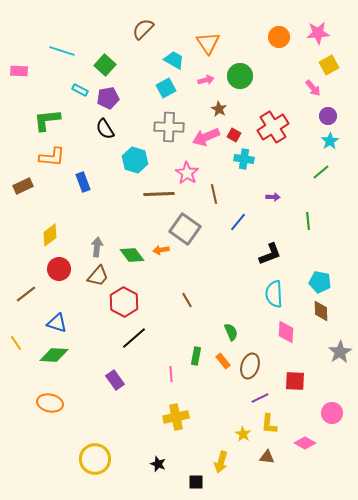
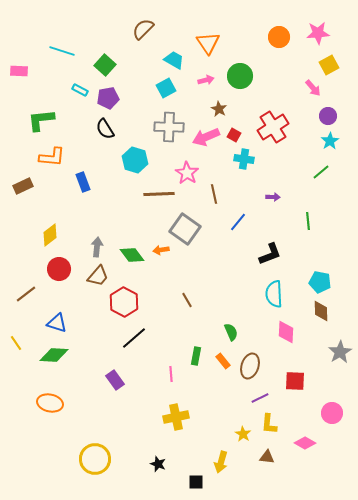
green L-shape at (47, 120): moved 6 px left
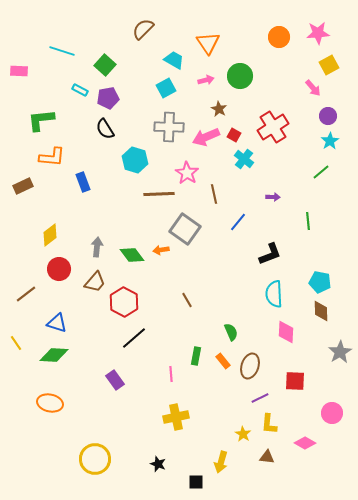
cyan cross at (244, 159): rotated 30 degrees clockwise
brown trapezoid at (98, 276): moved 3 px left, 6 px down
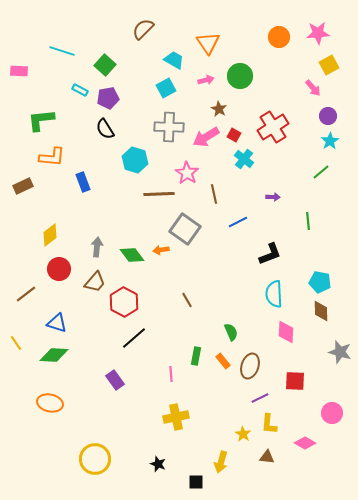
pink arrow at (206, 137): rotated 8 degrees counterclockwise
blue line at (238, 222): rotated 24 degrees clockwise
gray star at (340, 352): rotated 25 degrees counterclockwise
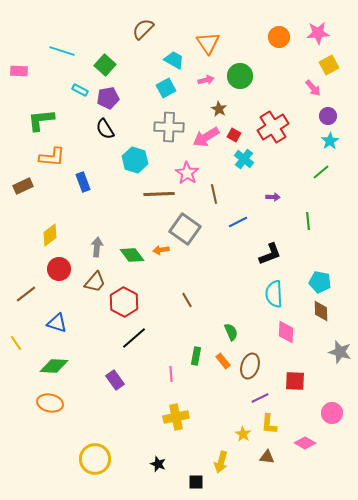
green diamond at (54, 355): moved 11 px down
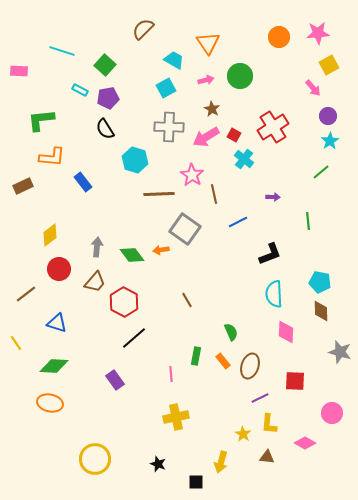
brown star at (219, 109): moved 7 px left
pink star at (187, 173): moved 5 px right, 2 px down
blue rectangle at (83, 182): rotated 18 degrees counterclockwise
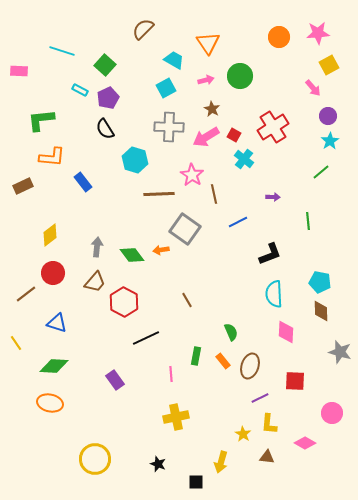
purple pentagon at (108, 98): rotated 15 degrees counterclockwise
red circle at (59, 269): moved 6 px left, 4 px down
black line at (134, 338): moved 12 px right; rotated 16 degrees clockwise
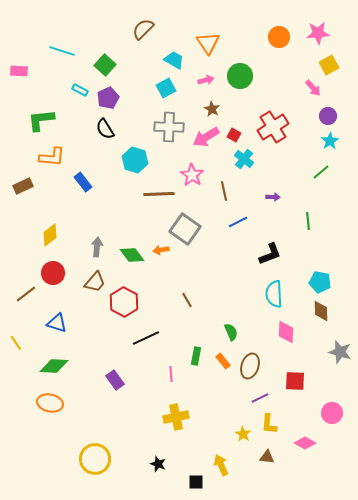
brown line at (214, 194): moved 10 px right, 3 px up
yellow arrow at (221, 462): moved 3 px down; rotated 140 degrees clockwise
